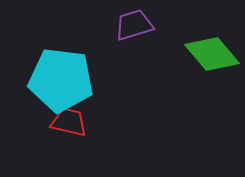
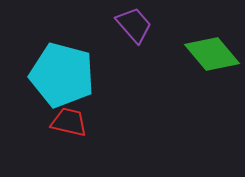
purple trapezoid: rotated 66 degrees clockwise
cyan pentagon: moved 1 px right, 5 px up; rotated 8 degrees clockwise
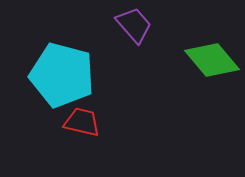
green diamond: moved 6 px down
red trapezoid: moved 13 px right
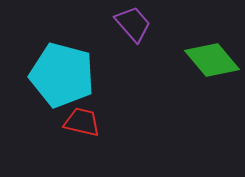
purple trapezoid: moved 1 px left, 1 px up
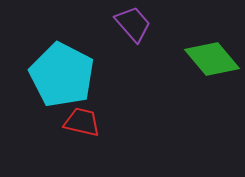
green diamond: moved 1 px up
cyan pentagon: rotated 12 degrees clockwise
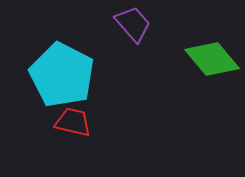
red trapezoid: moved 9 px left
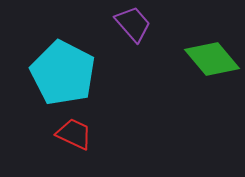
cyan pentagon: moved 1 px right, 2 px up
red trapezoid: moved 1 px right, 12 px down; rotated 12 degrees clockwise
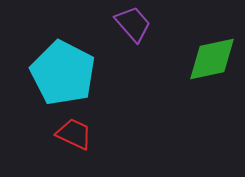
green diamond: rotated 62 degrees counterclockwise
